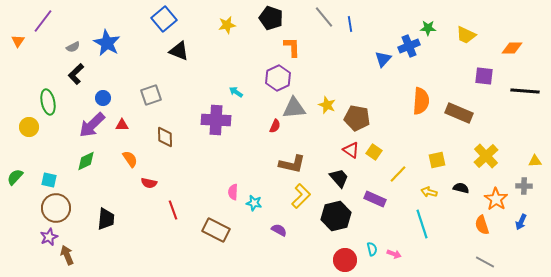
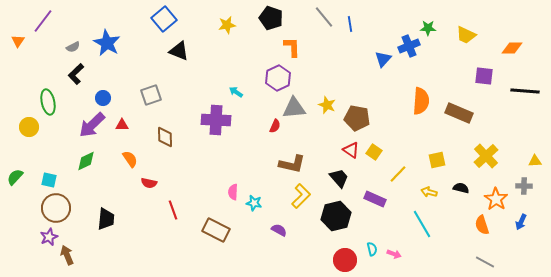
cyan line at (422, 224): rotated 12 degrees counterclockwise
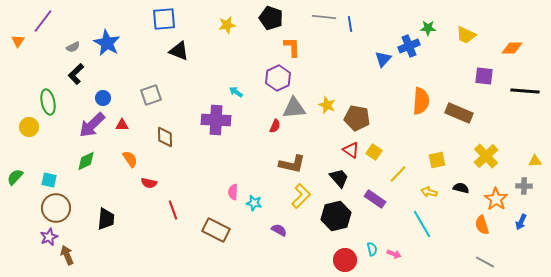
gray line at (324, 17): rotated 45 degrees counterclockwise
blue square at (164, 19): rotated 35 degrees clockwise
purple rectangle at (375, 199): rotated 10 degrees clockwise
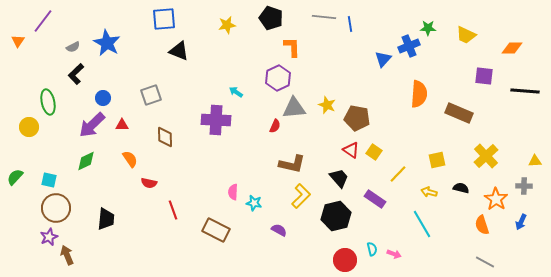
orange semicircle at (421, 101): moved 2 px left, 7 px up
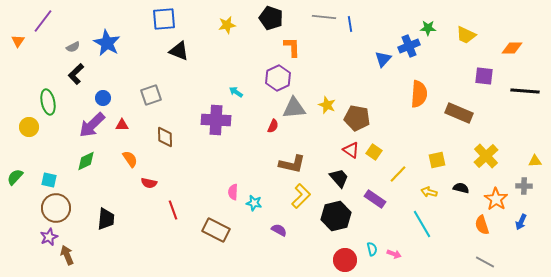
red semicircle at (275, 126): moved 2 px left
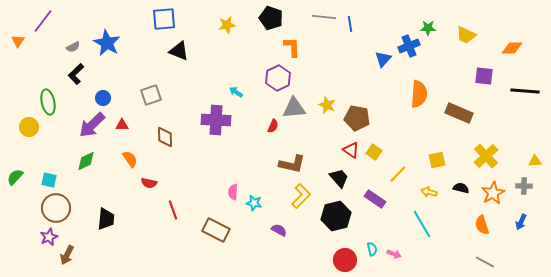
orange star at (496, 199): moved 3 px left, 6 px up; rotated 10 degrees clockwise
brown arrow at (67, 255): rotated 132 degrees counterclockwise
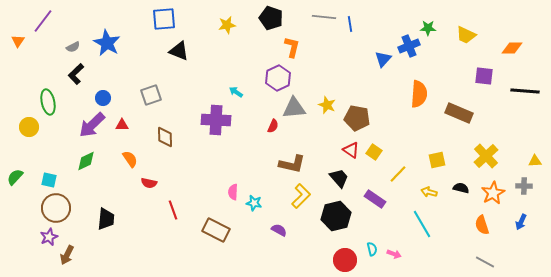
orange L-shape at (292, 47): rotated 15 degrees clockwise
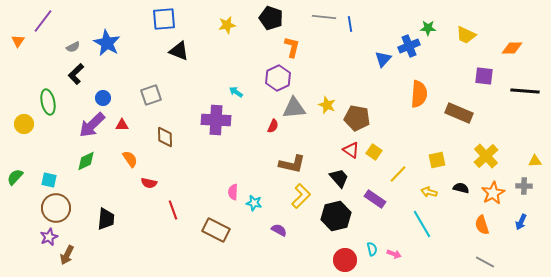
yellow circle at (29, 127): moved 5 px left, 3 px up
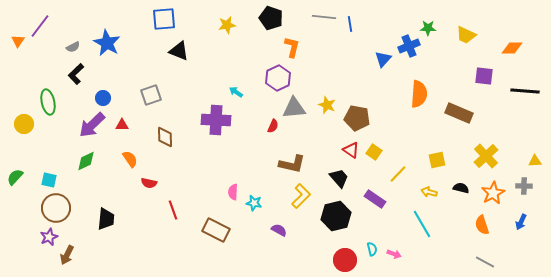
purple line at (43, 21): moved 3 px left, 5 px down
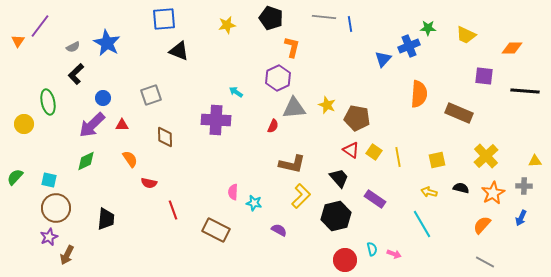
yellow line at (398, 174): moved 17 px up; rotated 54 degrees counterclockwise
blue arrow at (521, 222): moved 4 px up
orange semicircle at (482, 225): rotated 60 degrees clockwise
